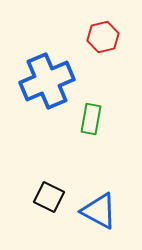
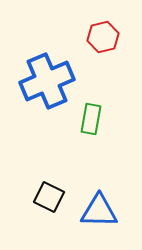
blue triangle: rotated 27 degrees counterclockwise
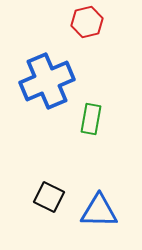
red hexagon: moved 16 px left, 15 px up
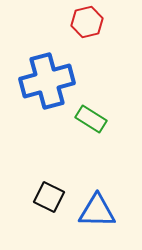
blue cross: rotated 8 degrees clockwise
green rectangle: rotated 68 degrees counterclockwise
blue triangle: moved 2 px left
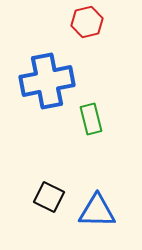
blue cross: rotated 4 degrees clockwise
green rectangle: rotated 44 degrees clockwise
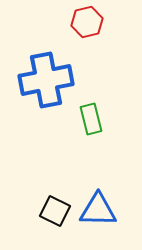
blue cross: moved 1 px left, 1 px up
black square: moved 6 px right, 14 px down
blue triangle: moved 1 px right, 1 px up
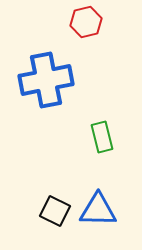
red hexagon: moved 1 px left
green rectangle: moved 11 px right, 18 px down
